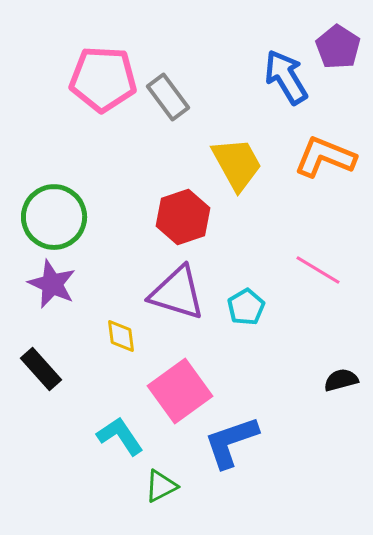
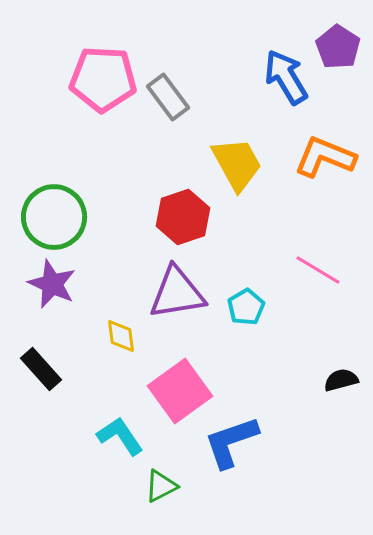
purple triangle: rotated 26 degrees counterclockwise
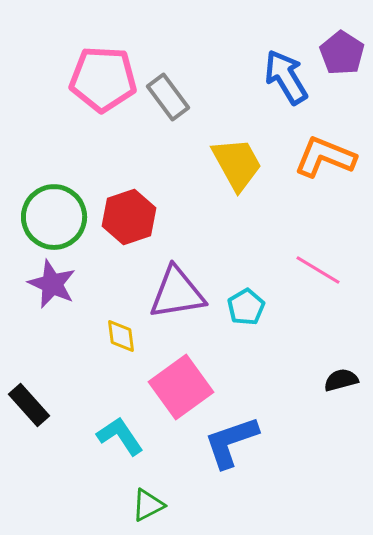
purple pentagon: moved 4 px right, 6 px down
red hexagon: moved 54 px left
black rectangle: moved 12 px left, 36 px down
pink square: moved 1 px right, 4 px up
green triangle: moved 13 px left, 19 px down
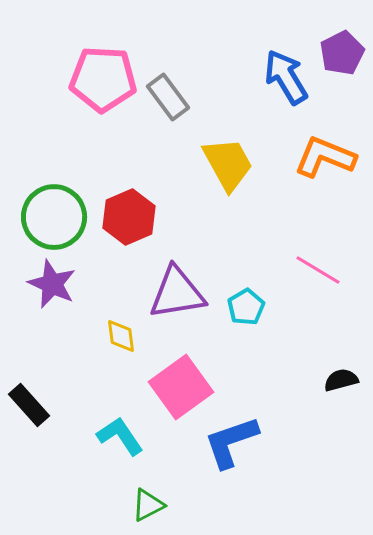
purple pentagon: rotated 12 degrees clockwise
yellow trapezoid: moved 9 px left
red hexagon: rotated 4 degrees counterclockwise
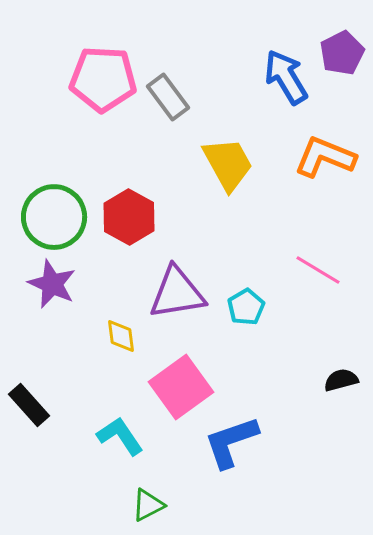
red hexagon: rotated 8 degrees counterclockwise
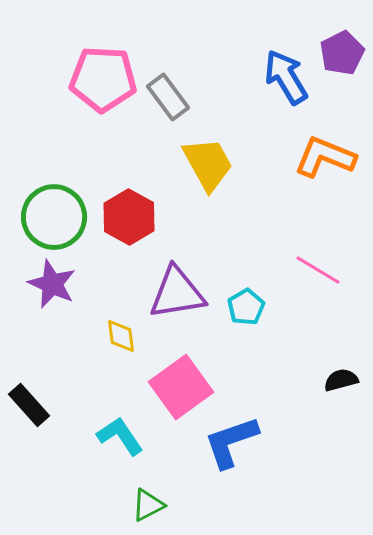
yellow trapezoid: moved 20 px left
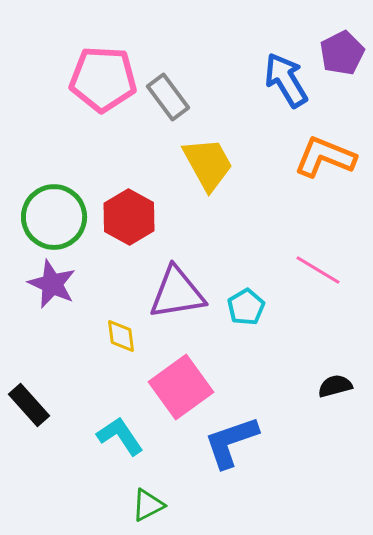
blue arrow: moved 3 px down
black semicircle: moved 6 px left, 6 px down
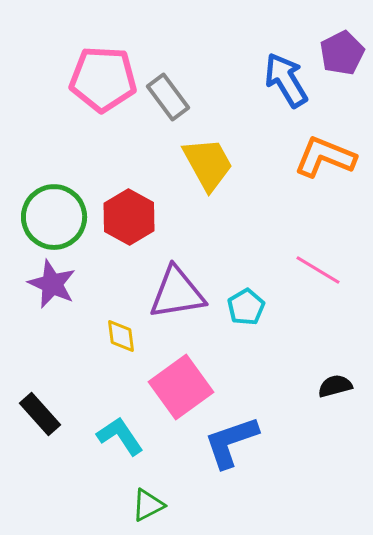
black rectangle: moved 11 px right, 9 px down
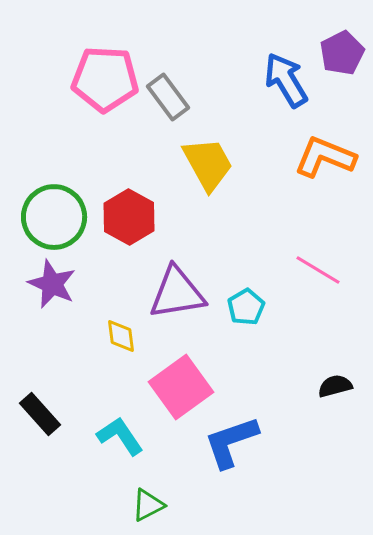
pink pentagon: moved 2 px right
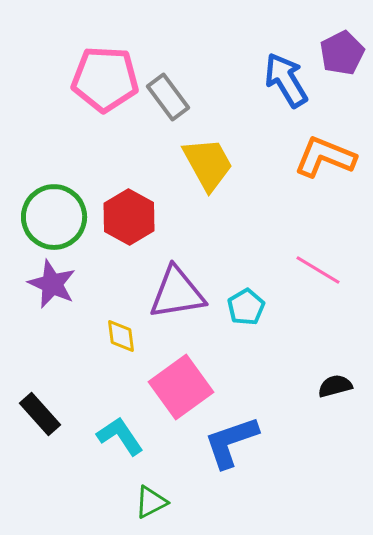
green triangle: moved 3 px right, 3 px up
